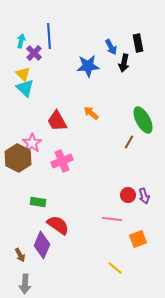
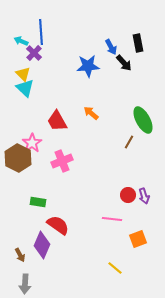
blue line: moved 8 px left, 4 px up
cyan arrow: rotated 80 degrees counterclockwise
black arrow: rotated 54 degrees counterclockwise
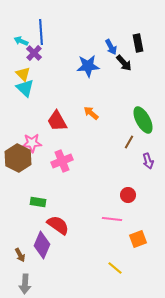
pink star: rotated 30 degrees clockwise
purple arrow: moved 4 px right, 35 px up
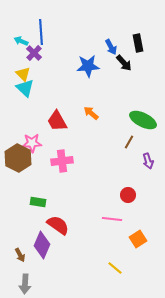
green ellipse: rotated 36 degrees counterclockwise
pink cross: rotated 15 degrees clockwise
orange square: rotated 12 degrees counterclockwise
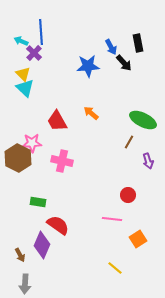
pink cross: rotated 20 degrees clockwise
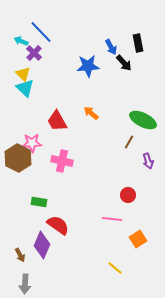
blue line: rotated 40 degrees counterclockwise
green rectangle: moved 1 px right
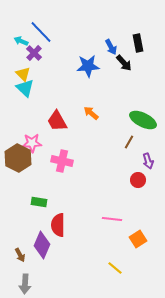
red circle: moved 10 px right, 15 px up
red semicircle: rotated 125 degrees counterclockwise
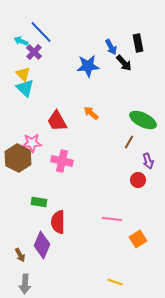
purple cross: moved 1 px up
red semicircle: moved 3 px up
yellow line: moved 14 px down; rotated 21 degrees counterclockwise
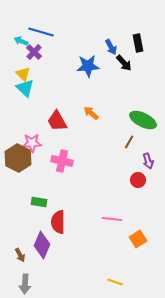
blue line: rotated 30 degrees counterclockwise
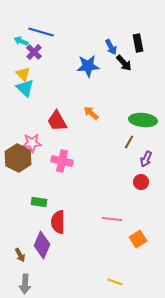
green ellipse: rotated 20 degrees counterclockwise
purple arrow: moved 2 px left, 2 px up; rotated 42 degrees clockwise
red circle: moved 3 px right, 2 px down
